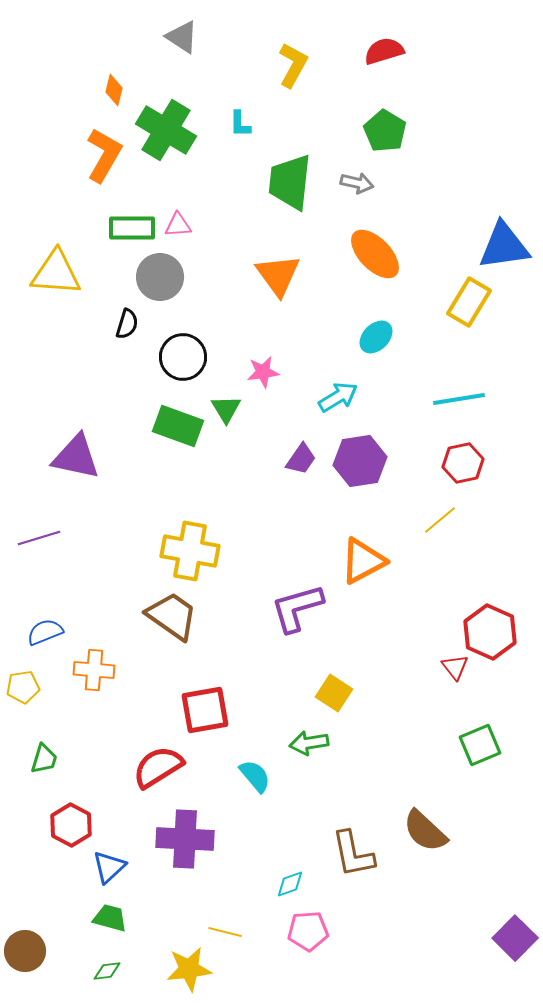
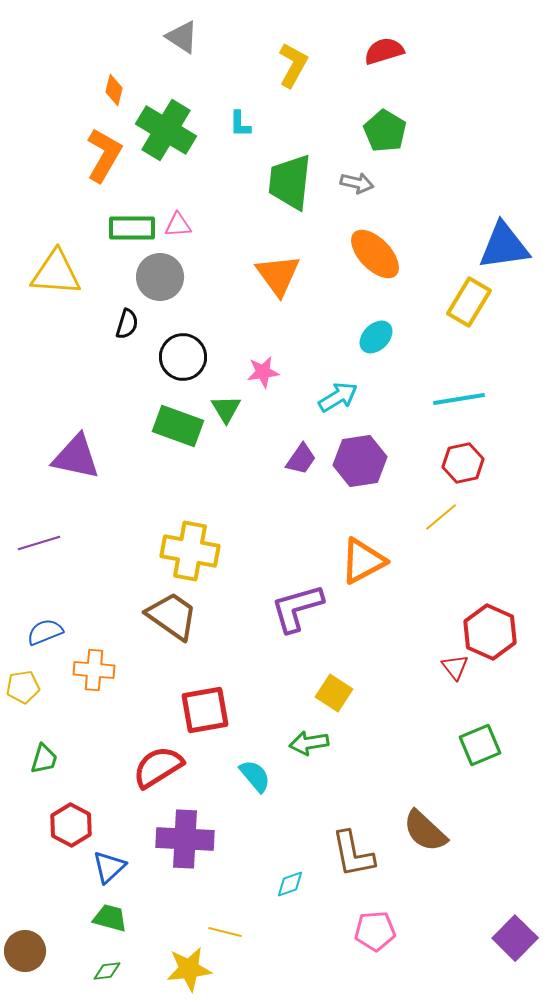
yellow line at (440, 520): moved 1 px right, 3 px up
purple line at (39, 538): moved 5 px down
pink pentagon at (308, 931): moved 67 px right
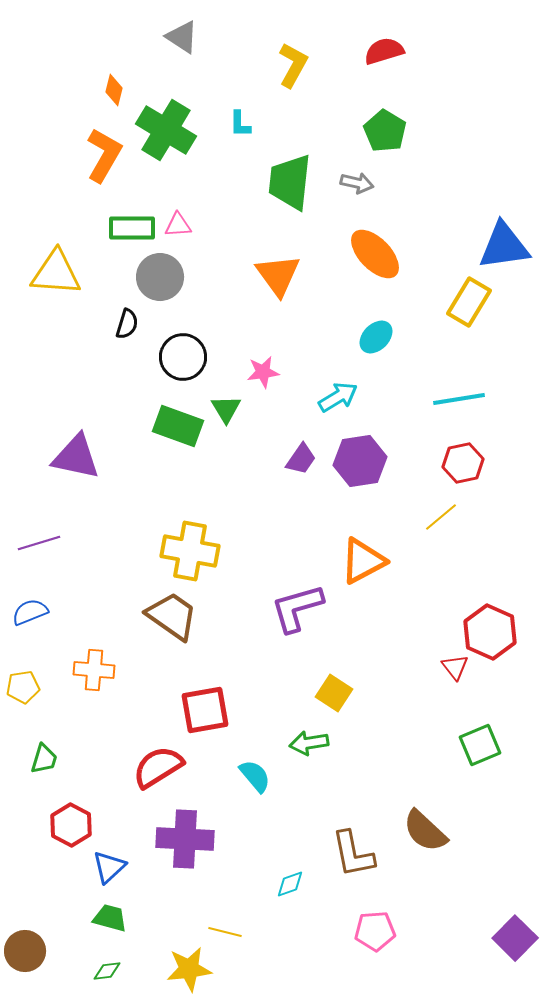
blue semicircle at (45, 632): moved 15 px left, 20 px up
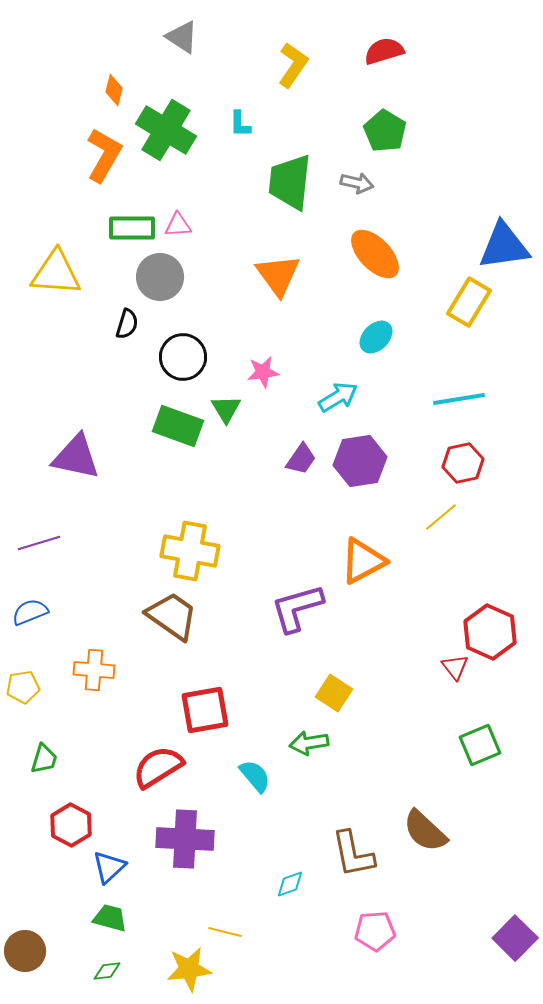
yellow L-shape at (293, 65): rotated 6 degrees clockwise
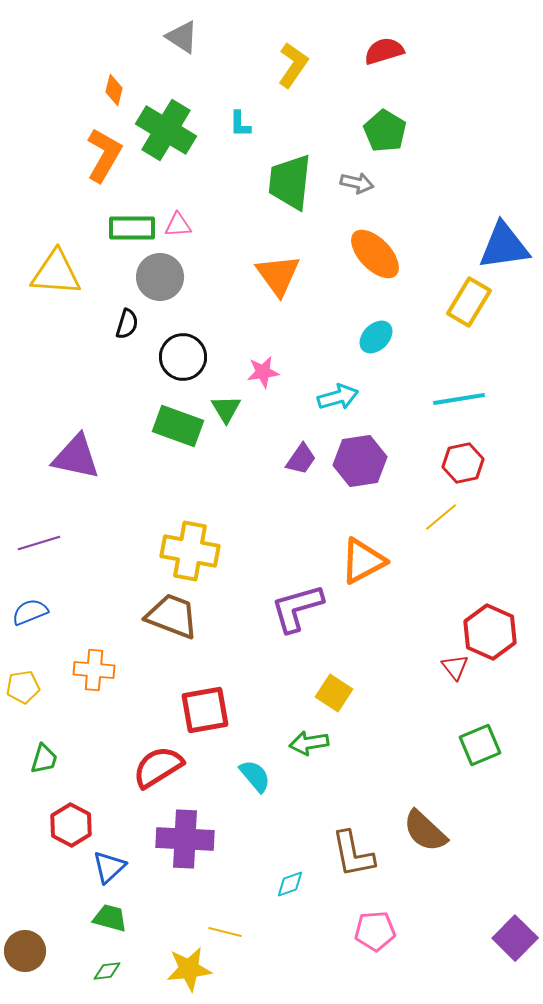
cyan arrow at (338, 397): rotated 15 degrees clockwise
brown trapezoid at (172, 616): rotated 14 degrees counterclockwise
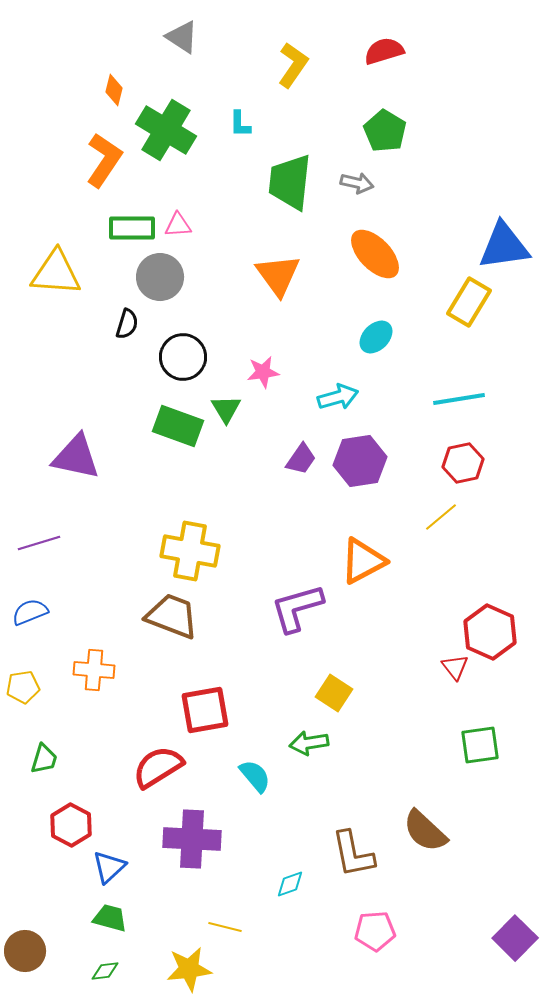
orange L-shape at (104, 155): moved 5 px down; rotated 4 degrees clockwise
green square at (480, 745): rotated 15 degrees clockwise
purple cross at (185, 839): moved 7 px right
yellow line at (225, 932): moved 5 px up
green diamond at (107, 971): moved 2 px left
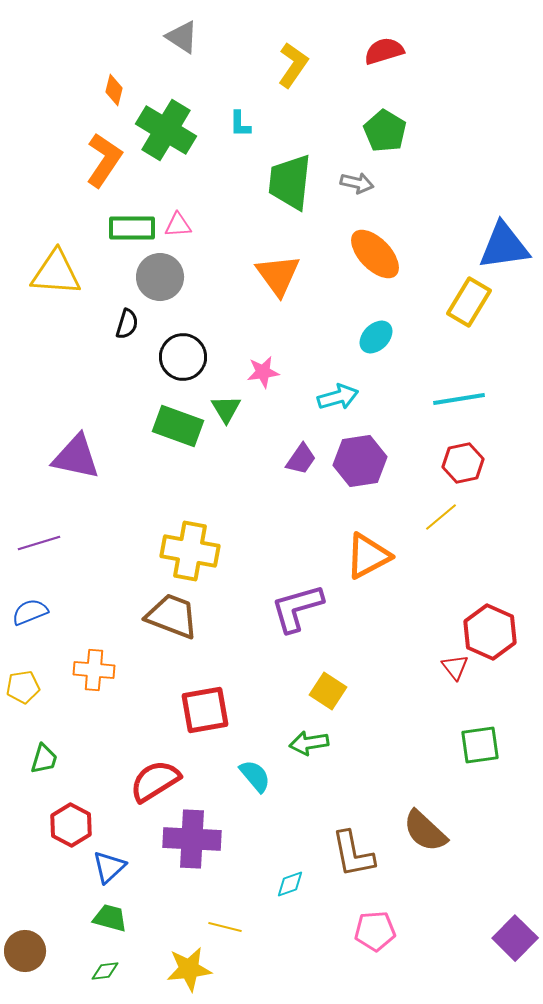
orange triangle at (363, 561): moved 5 px right, 5 px up
yellow square at (334, 693): moved 6 px left, 2 px up
red semicircle at (158, 767): moved 3 px left, 14 px down
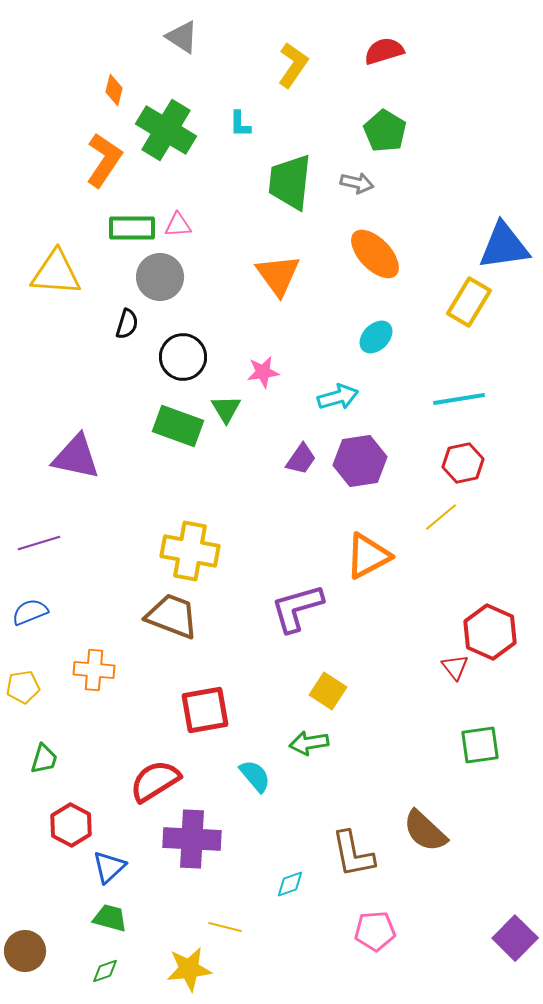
green diamond at (105, 971): rotated 12 degrees counterclockwise
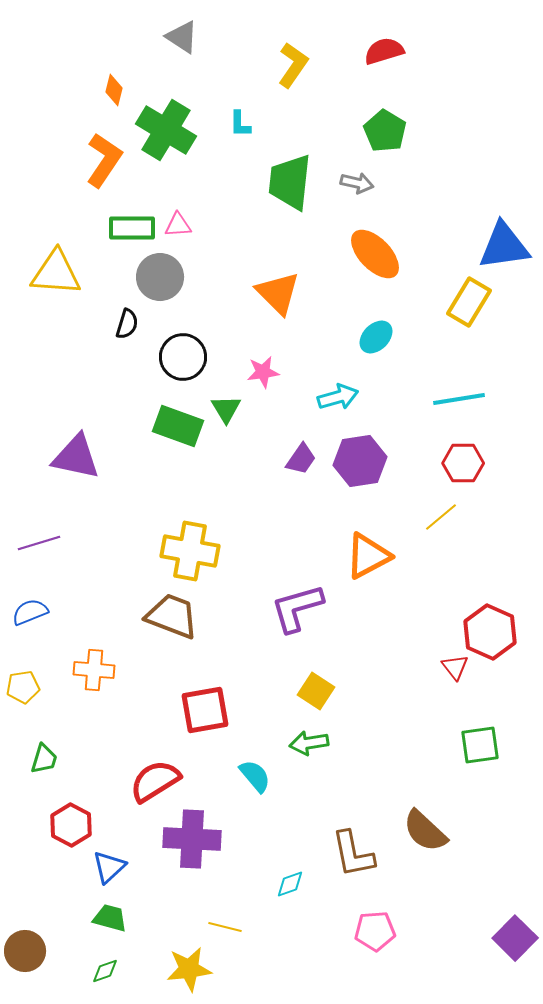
orange triangle at (278, 275): moved 18 px down; rotated 9 degrees counterclockwise
red hexagon at (463, 463): rotated 12 degrees clockwise
yellow square at (328, 691): moved 12 px left
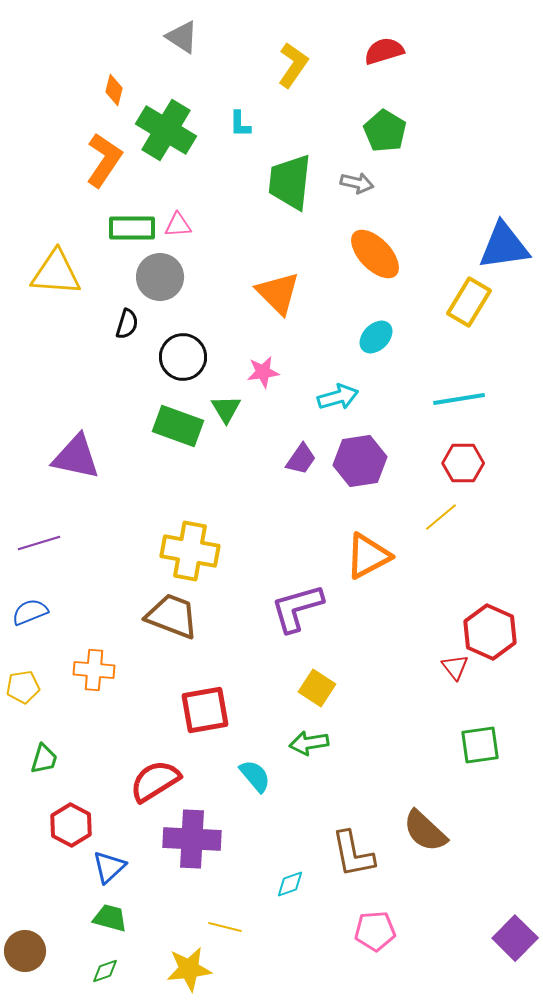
yellow square at (316, 691): moved 1 px right, 3 px up
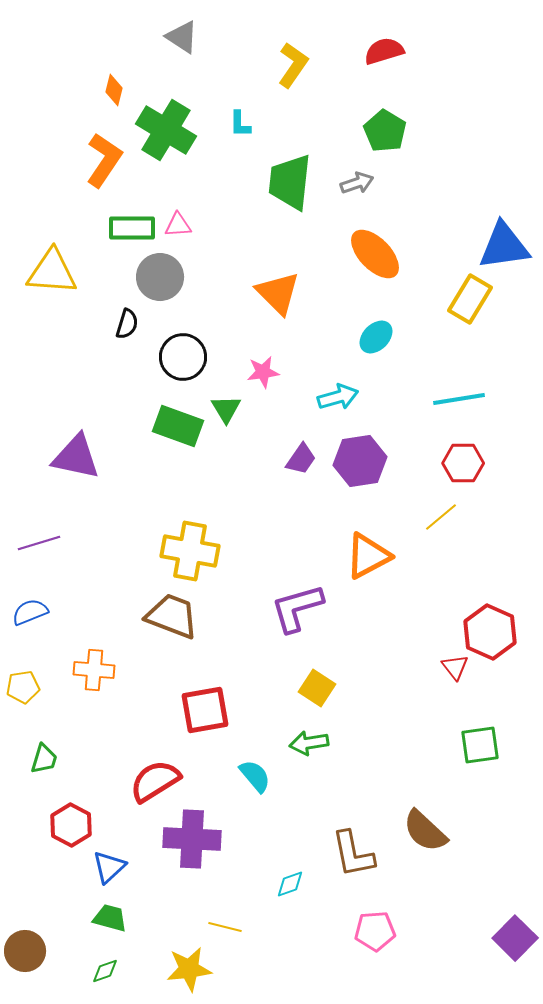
gray arrow at (357, 183): rotated 32 degrees counterclockwise
yellow triangle at (56, 273): moved 4 px left, 1 px up
yellow rectangle at (469, 302): moved 1 px right, 3 px up
